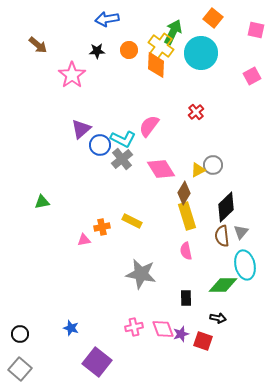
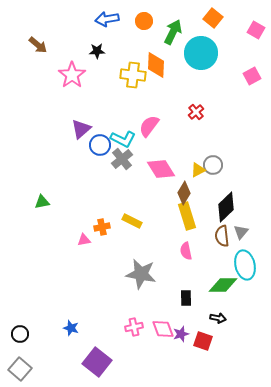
pink square at (256, 30): rotated 18 degrees clockwise
yellow cross at (161, 46): moved 28 px left, 29 px down; rotated 30 degrees counterclockwise
orange circle at (129, 50): moved 15 px right, 29 px up
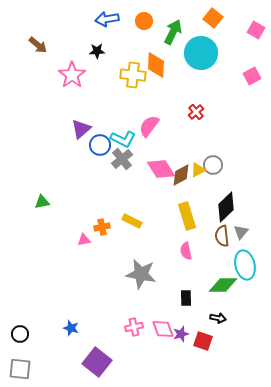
brown diamond at (184, 193): moved 3 px left, 18 px up; rotated 30 degrees clockwise
gray square at (20, 369): rotated 35 degrees counterclockwise
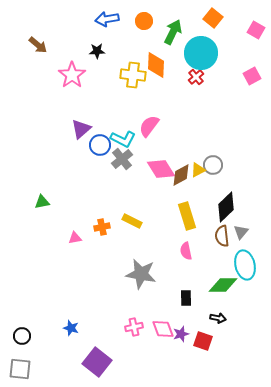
red cross at (196, 112): moved 35 px up
pink triangle at (84, 240): moved 9 px left, 2 px up
black circle at (20, 334): moved 2 px right, 2 px down
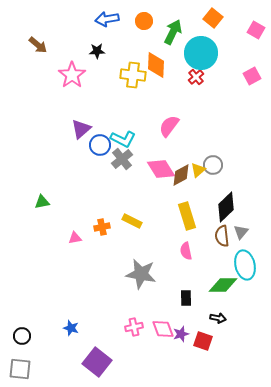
pink semicircle at (149, 126): moved 20 px right
yellow triangle at (198, 170): rotated 14 degrees counterclockwise
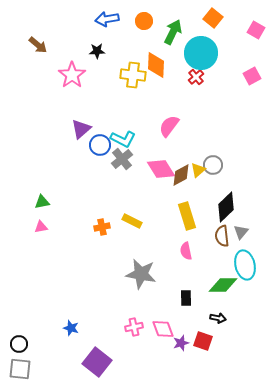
pink triangle at (75, 238): moved 34 px left, 11 px up
purple star at (181, 334): moved 9 px down
black circle at (22, 336): moved 3 px left, 8 px down
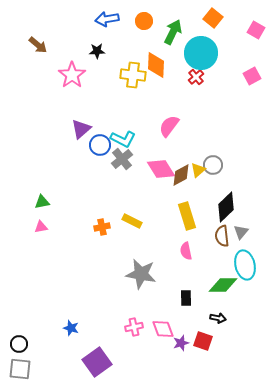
purple square at (97, 362): rotated 16 degrees clockwise
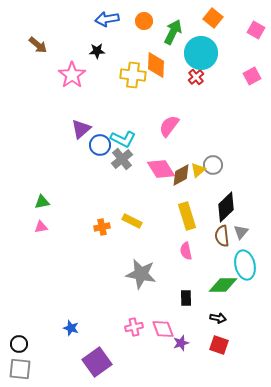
red square at (203, 341): moved 16 px right, 4 px down
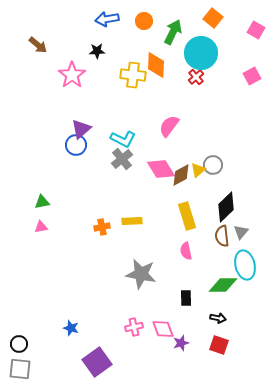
blue circle at (100, 145): moved 24 px left
yellow rectangle at (132, 221): rotated 30 degrees counterclockwise
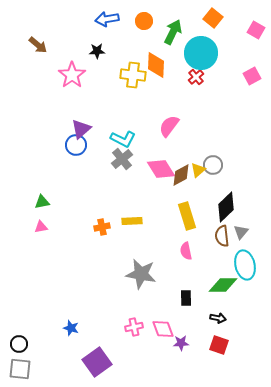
purple star at (181, 343): rotated 14 degrees clockwise
